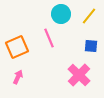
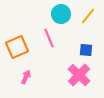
yellow line: moved 1 px left
blue square: moved 5 px left, 4 px down
pink arrow: moved 8 px right
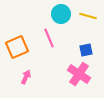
yellow line: rotated 66 degrees clockwise
blue square: rotated 16 degrees counterclockwise
pink cross: moved 1 px up; rotated 10 degrees counterclockwise
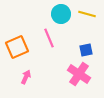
yellow line: moved 1 px left, 2 px up
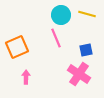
cyan circle: moved 1 px down
pink line: moved 7 px right
pink arrow: rotated 24 degrees counterclockwise
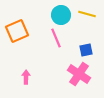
orange square: moved 16 px up
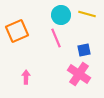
blue square: moved 2 px left
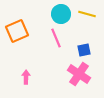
cyan circle: moved 1 px up
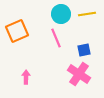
yellow line: rotated 24 degrees counterclockwise
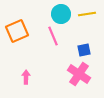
pink line: moved 3 px left, 2 px up
